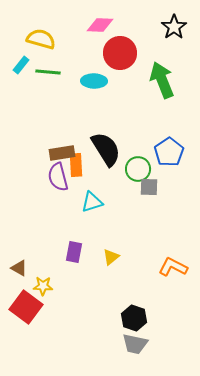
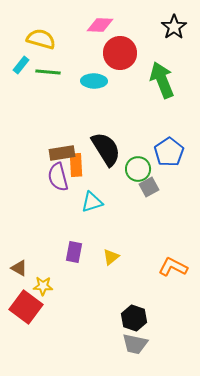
gray square: rotated 30 degrees counterclockwise
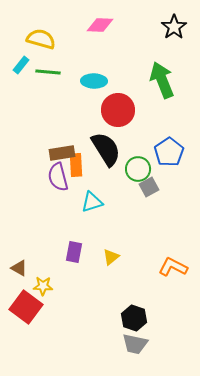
red circle: moved 2 px left, 57 px down
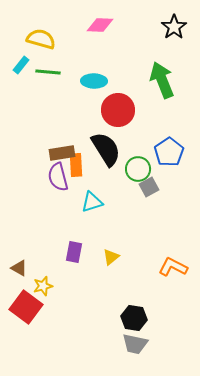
yellow star: rotated 18 degrees counterclockwise
black hexagon: rotated 10 degrees counterclockwise
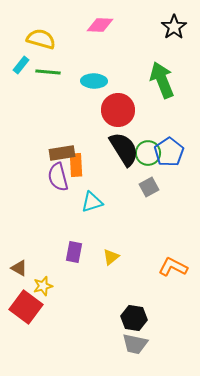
black semicircle: moved 18 px right
green circle: moved 10 px right, 16 px up
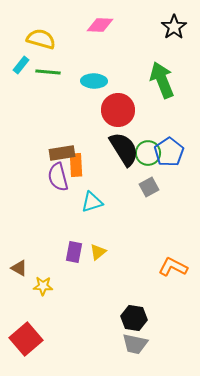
yellow triangle: moved 13 px left, 5 px up
yellow star: rotated 18 degrees clockwise
red square: moved 32 px down; rotated 12 degrees clockwise
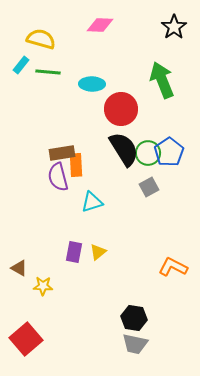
cyan ellipse: moved 2 px left, 3 px down
red circle: moved 3 px right, 1 px up
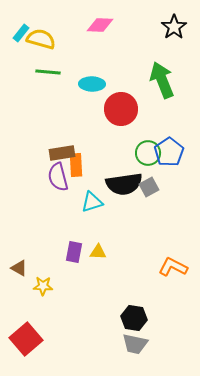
cyan rectangle: moved 32 px up
black semicircle: moved 35 px down; rotated 114 degrees clockwise
yellow triangle: rotated 42 degrees clockwise
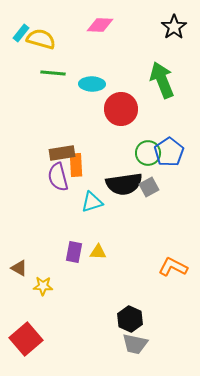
green line: moved 5 px right, 1 px down
black hexagon: moved 4 px left, 1 px down; rotated 15 degrees clockwise
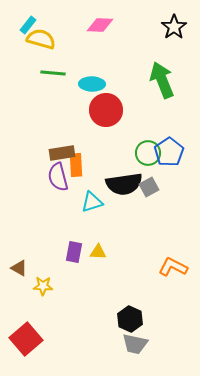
cyan rectangle: moved 7 px right, 8 px up
red circle: moved 15 px left, 1 px down
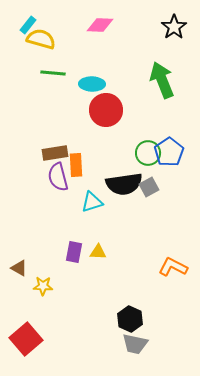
brown rectangle: moved 7 px left
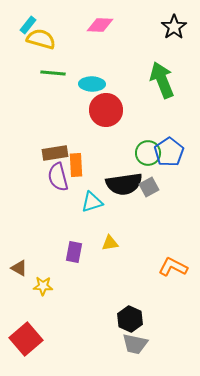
yellow triangle: moved 12 px right, 9 px up; rotated 12 degrees counterclockwise
